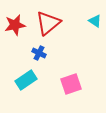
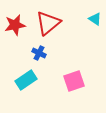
cyan triangle: moved 2 px up
pink square: moved 3 px right, 3 px up
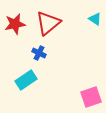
red star: moved 1 px up
pink square: moved 17 px right, 16 px down
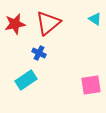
pink square: moved 12 px up; rotated 10 degrees clockwise
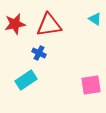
red triangle: moved 1 px right, 2 px down; rotated 32 degrees clockwise
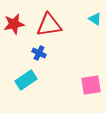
red star: moved 1 px left
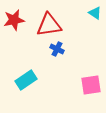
cyan triangle: moved 6 px up
red star: moved 4 px up
blue cross: moved 18 px right, 4 px up
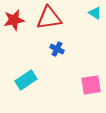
red triangle: moved 7 px up
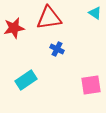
red star: moved 8 px down
